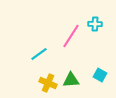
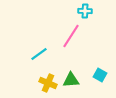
cyan cross: moved 10 px left, 13 px up
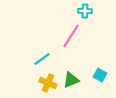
cyan line: moved 3 px right, 5 px down
green triangle: rotated 18 degrees counterclockwise
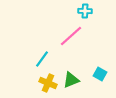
pink line: rotated 15 degrees clockwise
cyan line: rotated 18 degrees counterclockwise
cyan square: moved 1 px up
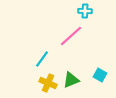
cyan square: moved 1 px down
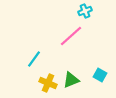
cyan cross: rotated 24 degrees counterclockwise
cyan line: moved 8 px left
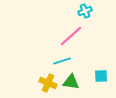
cyan line: moved 28 px right, 2 px down; rotated 36 degrees clockwise
cyan square: moved 1 px right, 1 px down; rotated 32 degrees counterclockwise
green triangle: moved 2 px down; rotated 30 degrees clockwise
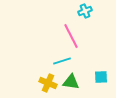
pink line: rotated 75 degrees counterclockwise
cyan square: moved 1 px down
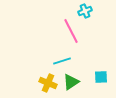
pink line: moved 5 px up
green triangle: rotated 42 degrees counterclockwise
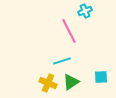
pink line: moved 2 px left
